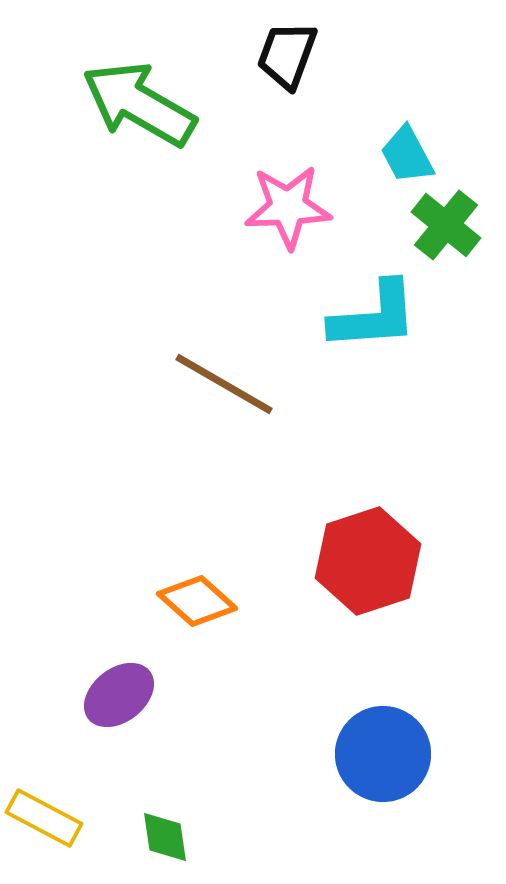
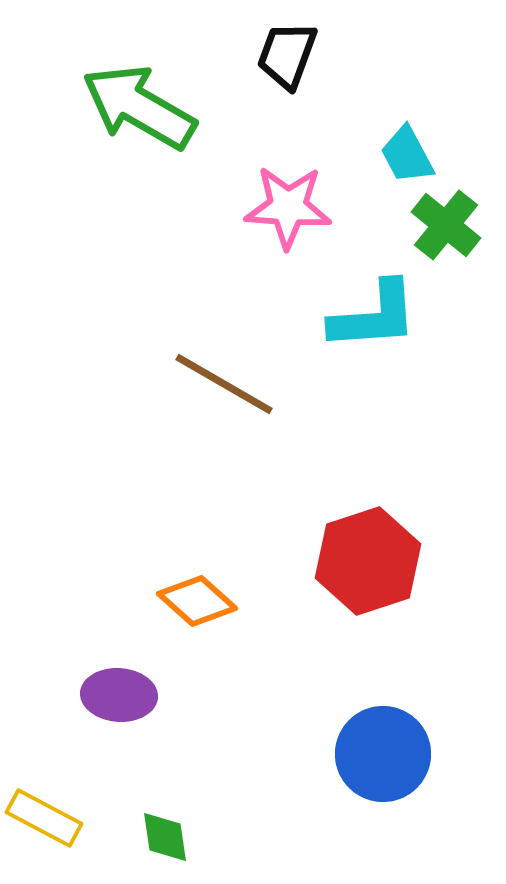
green arrow: moved 3 px down
pink star: rotated 6 degrees clockwise
purple ellipse: rotated 42 degrees clockwise
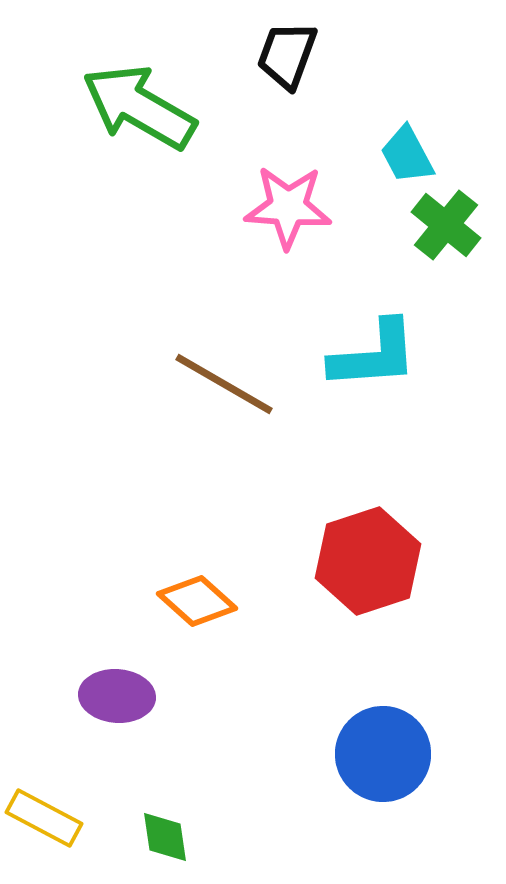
cyan L-shape: moved 39 px down
purple ellipse: moved 2 px left, 1 px down
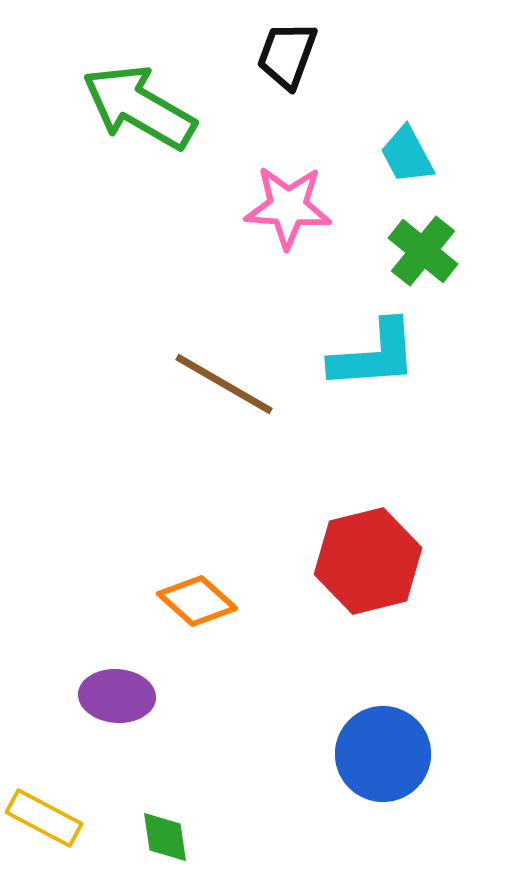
green cross: moved 23 px left, 26 px down
red hexagon: rotated 4 degrees clockwise
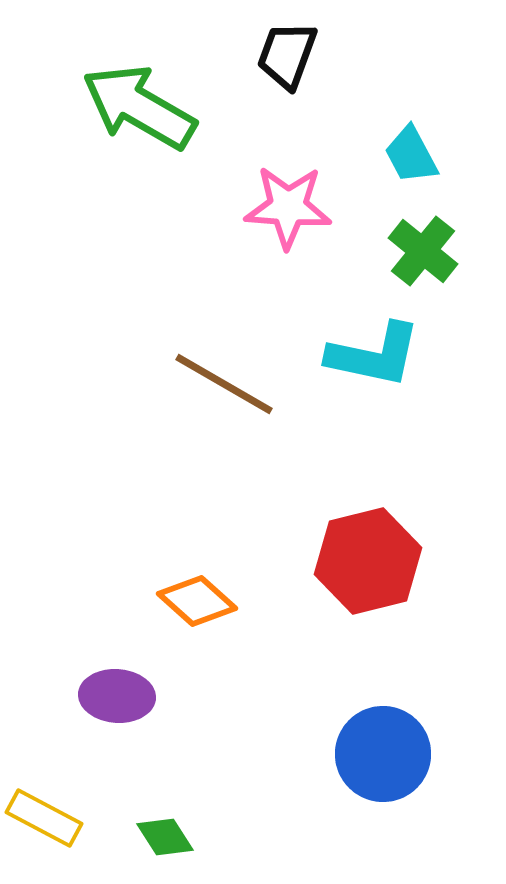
cyan trapezoid: moved 4 px right
cyan L-shape: rotated 16 degrees clockwise
green diamond: rotated 24 degrees counterclockwise
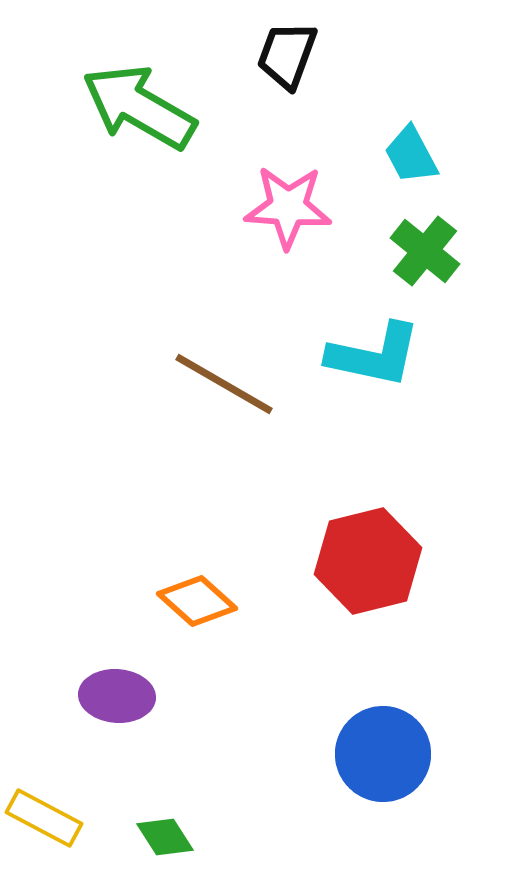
green cross: moved 2 px right
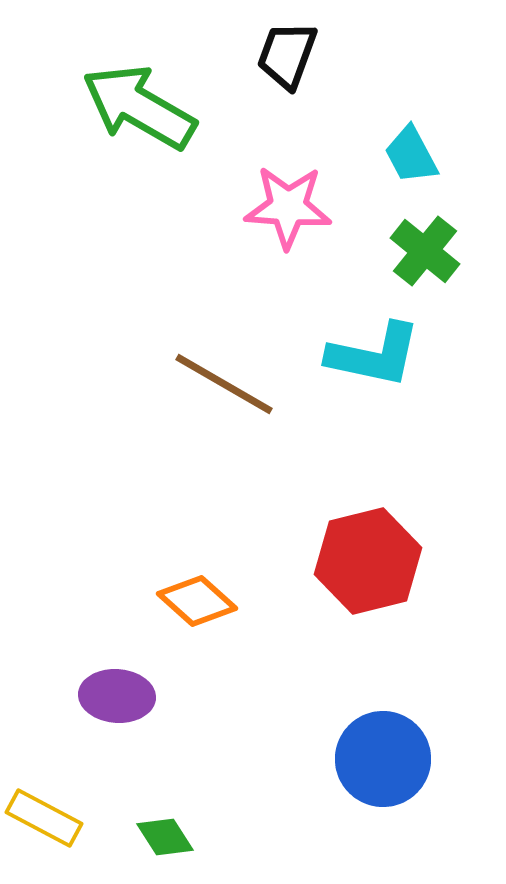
blue circle: moved 5 px down
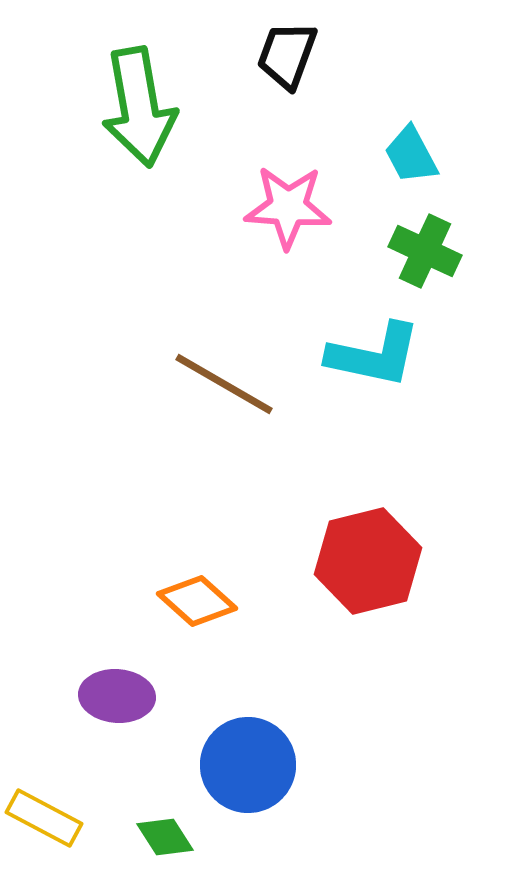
green arrow: rotated 130 degrees counterclockwise
green cross: rotated 14 degrees counterclockwise
blue circle: moved 135 px left, 6 px down
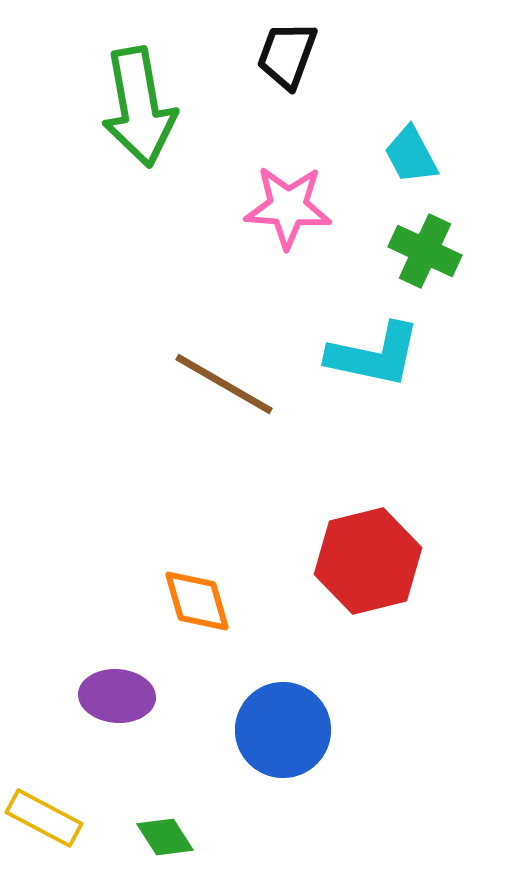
orange diamond: rotated 32 degrees clockwise
blue circle: moved 35 px right, 35 px up
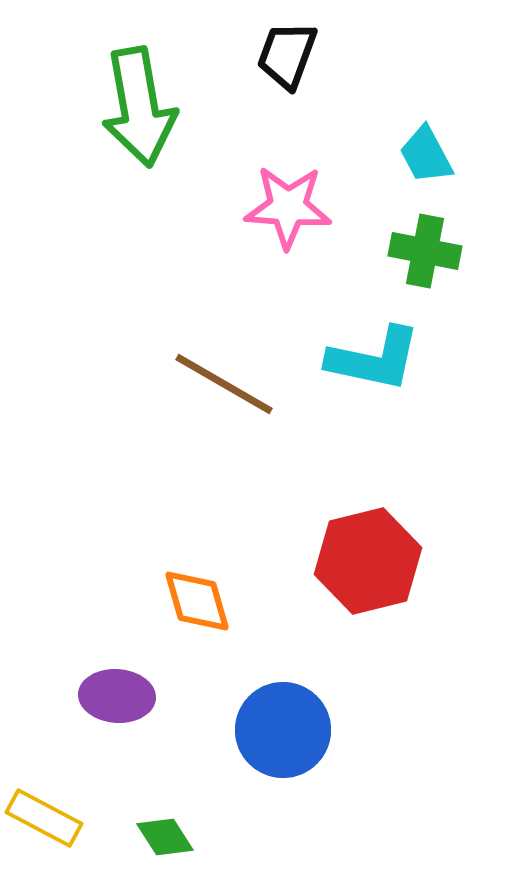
cyan trapezoid: moved 15 px right
green cross: rotated 14 degrees counterclockwise
cyan L-shape: moved 4 px down
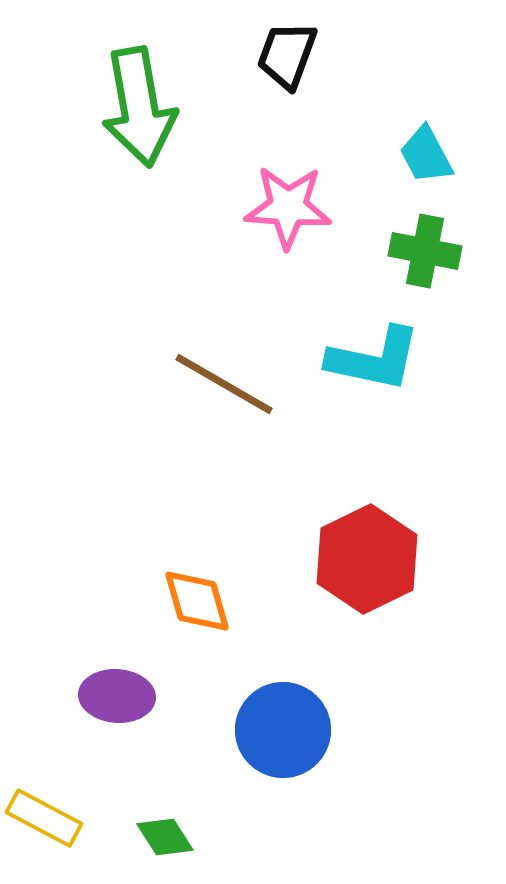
red hexagon: moved 1 px left, 2 px up; rotated 12 degrees counterclockwise
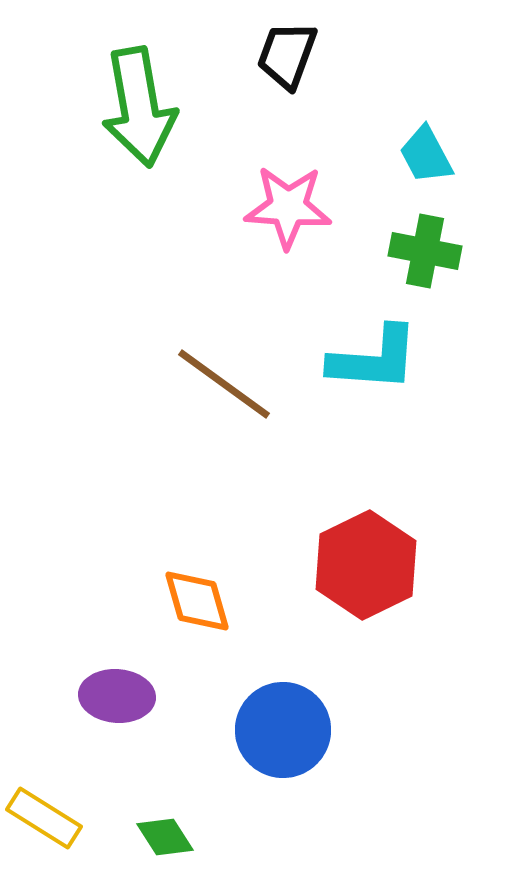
cyan L-shape: rotated 8 degrees counterclockwise
brown line: rotated 6 degrees clockwise
red hexagon: moved 1 px left, 6 px down
yellow rectangle: rotated 4 degrees clockwise
